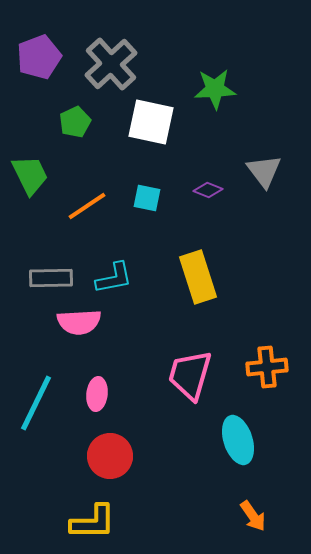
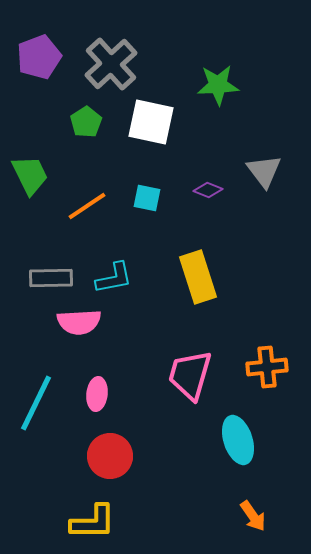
green star: moved 3 px right, 4 px up
green pentagon: moved 11 px right; rotated 8 degrees counterclockwise
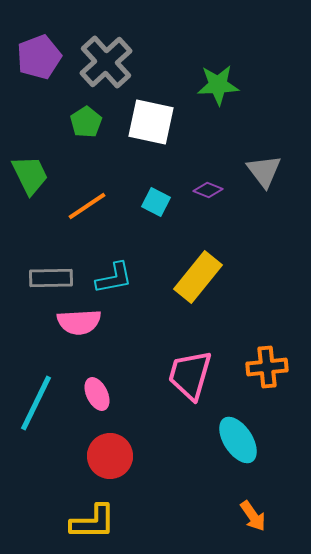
gray cross: moved 5 px left, 2 px up
cyan square: moved 9 px right, 4 px down; rotated 16 degrees clockwise
yellow rectangle: rotated 57 degrees clockwise
pink ellipse: rotated 32 degrees counterclockwise
cyan ellipse: rotated 15 degrees counterclockwise
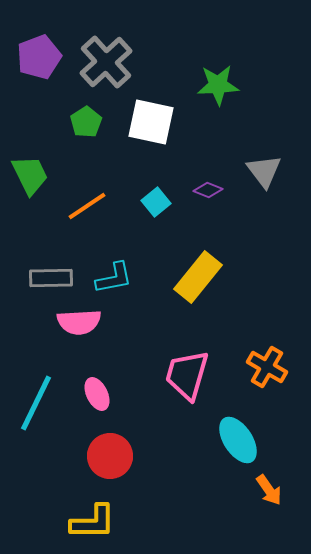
cyan square: rotated 24 degrees clockwise
orange cross: rotated 36 degrees clockwise
pink trapezoid: moved 3 px left
orange arrow: moved 16 px right, 26 px up
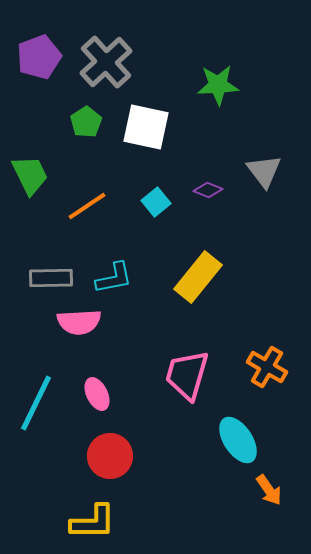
white square: moved 5 px left, 5 px down
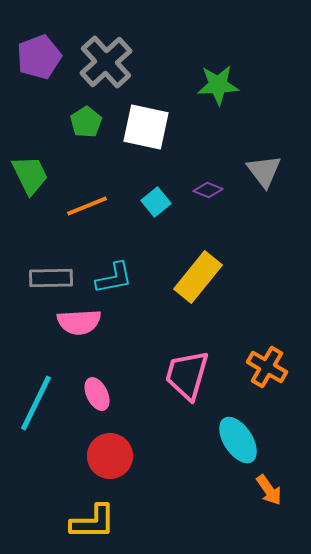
orange line: rotated 12 degrees clockwise
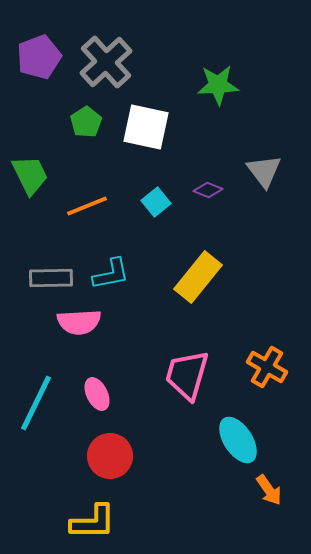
cyan L-shape: moved 3 px left, 4 px up
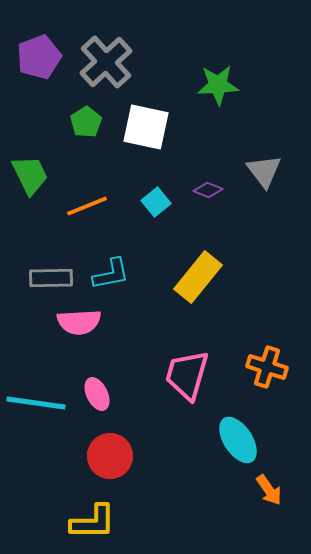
orange cross: rotated 12 degrees counterclockwise
cyan line: rotated 72 degrees clockwise
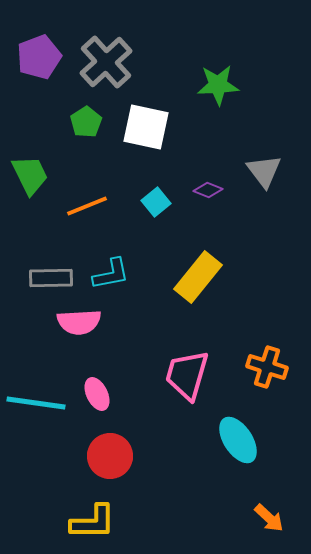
orange arrow: moved 28 px down; rotated 12 degrees counterclockwise
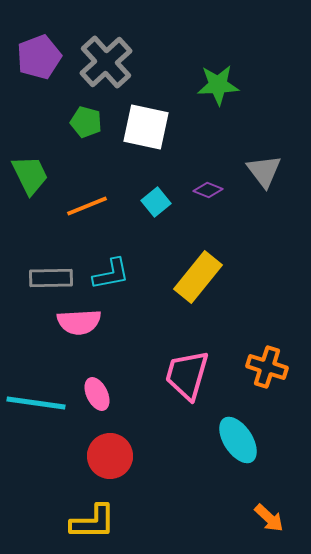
green pentagon: rotated 24 degrees counterclockwise
